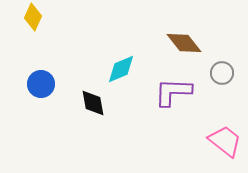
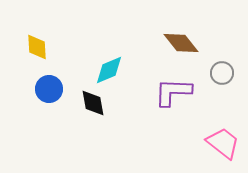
yellow diamond: moved 4 px right, 30 px down; rotated 28 degrees counterclockwise
brown diamond: moved 3 px left
cyan diamond: moved 12 px left, 1 px down
blue circle: moved 8 px right, 5 px down
pink trapezoid: moved 2 px left, 2 px down
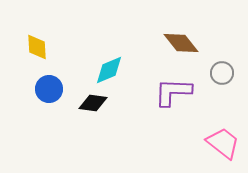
black diamond: rotated 72 degrees counterclockwise
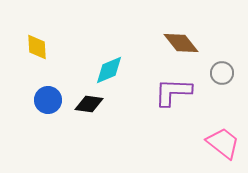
blue circle: moved 1 px left, 11 px down
black diamond: moved 4 px left, 1 px down
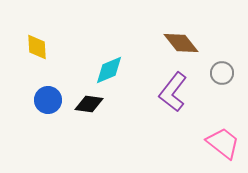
purple L-shape: rotated 54 degrees counterclockwise
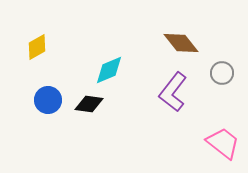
yellow diamond: rotated 64 degrees clockwise
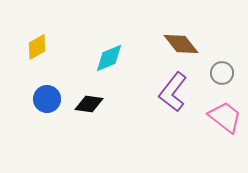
brown diamond: moved 1 px down
cyan diamond: moved 12 px up
blue circle: moved 1 px left, 1 px up
pink trapezoid: moved 2 px right, 26 px up
